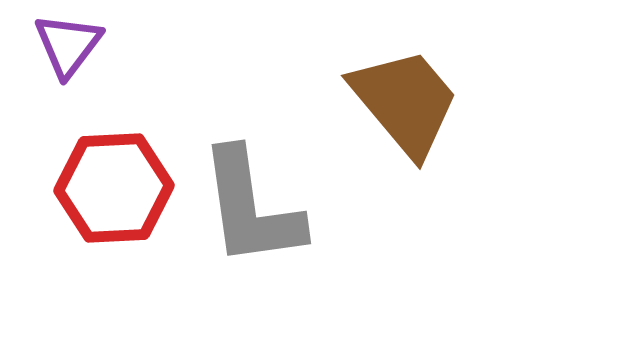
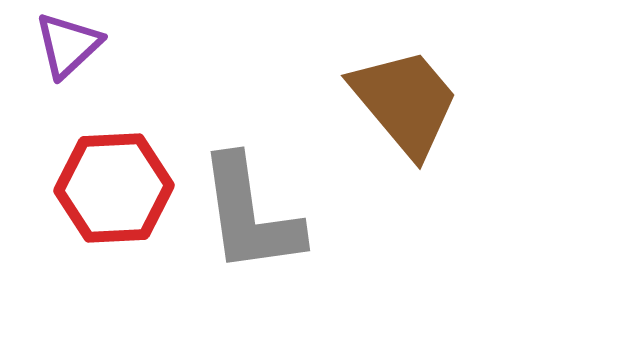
purple triangle: rotated 10 degrees clockwise
gray L-shape: moved 1 px left, 7 px down
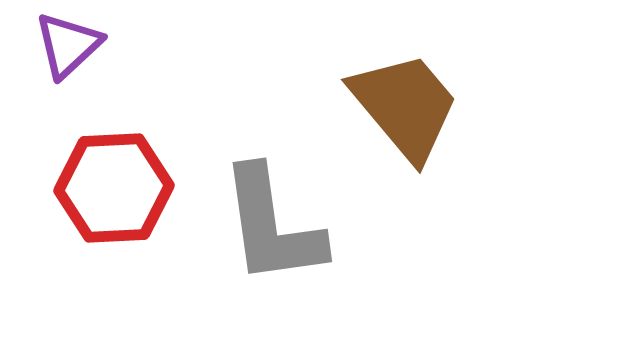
brown trapezoid: moved 4 px down
gray L-shape: moved 22 px right, 11 px down
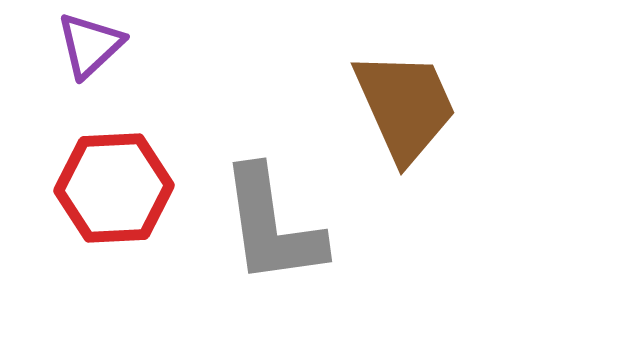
purple triangle: moved 22 px right
brown trapezoid: rotated 16 degrees clockwise
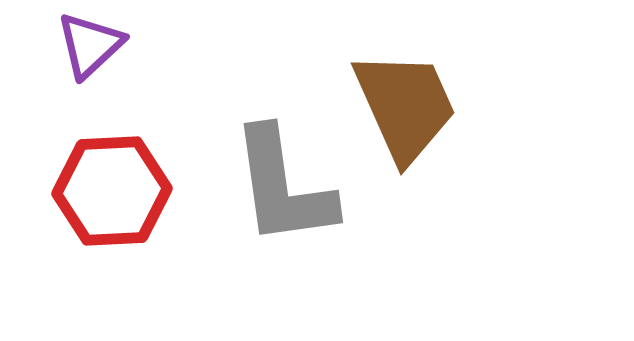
red hexagon: moved 2 px left, 3 px down
gray L-shape: moved 11 px right, 39 px up
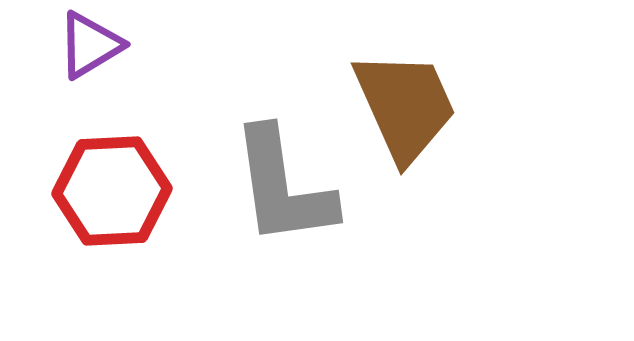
purple triangle: rotated 12 degrees clockwise
